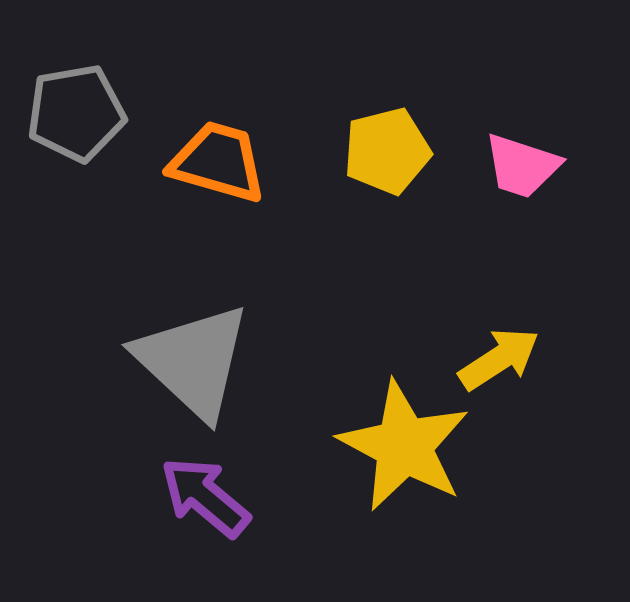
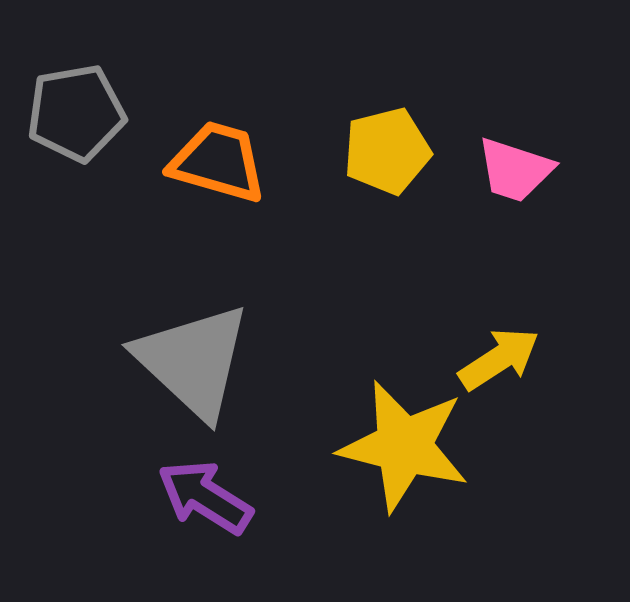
pink trapezoid: moved 7 px left, 4 px down
yellow star: rotated 14 degrees counterclockwise
purple arrow: rotated 8 degrees counterclockwise
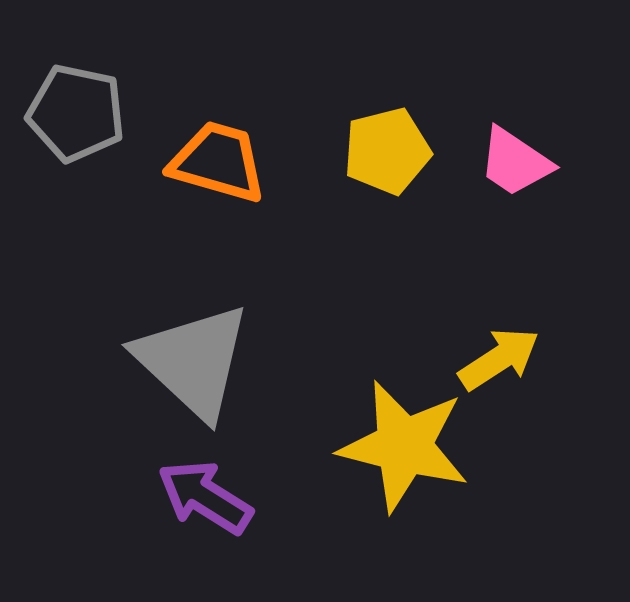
gray pentagon: rotated 22 degrees clockwise
pink trapezoid: moved 8 px up; rotated 16 degrees clockwise
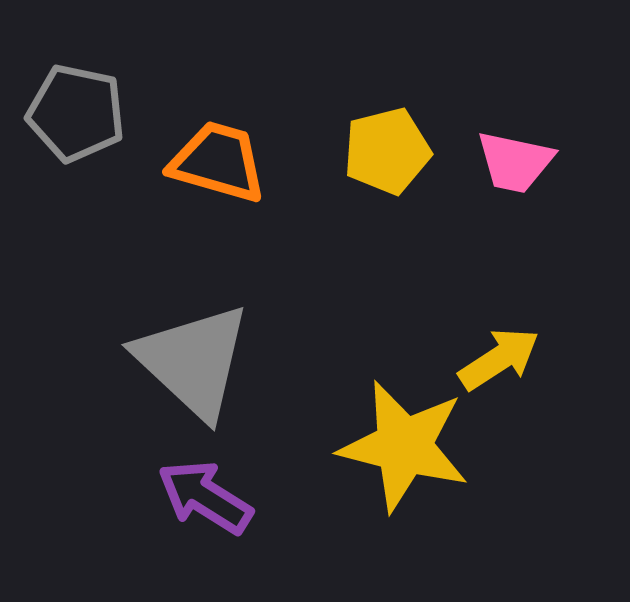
pink trapezoid: rotated 22 degrees counterclockwise
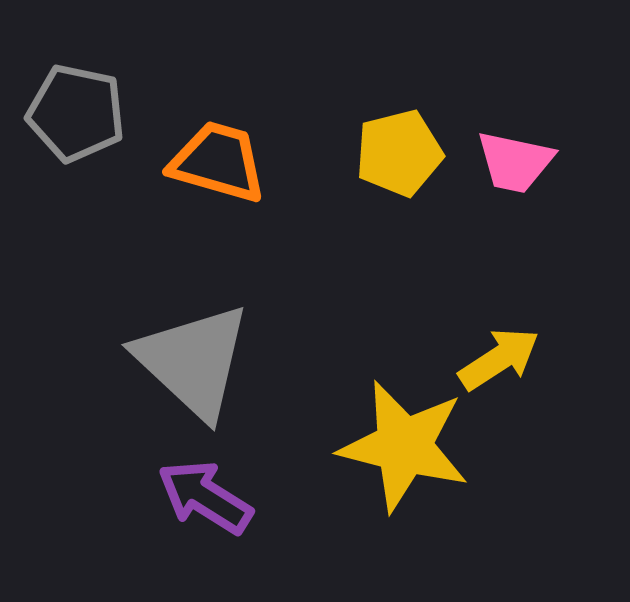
yellow pentagon: moved 12 px right, 2 px down
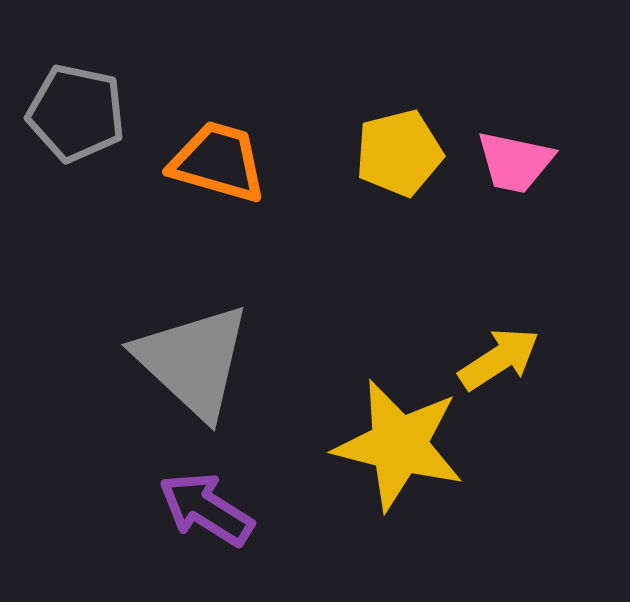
yellow star: moved 5 px left, 1 px up
purple arrow: moved 1 px right, 12 px down
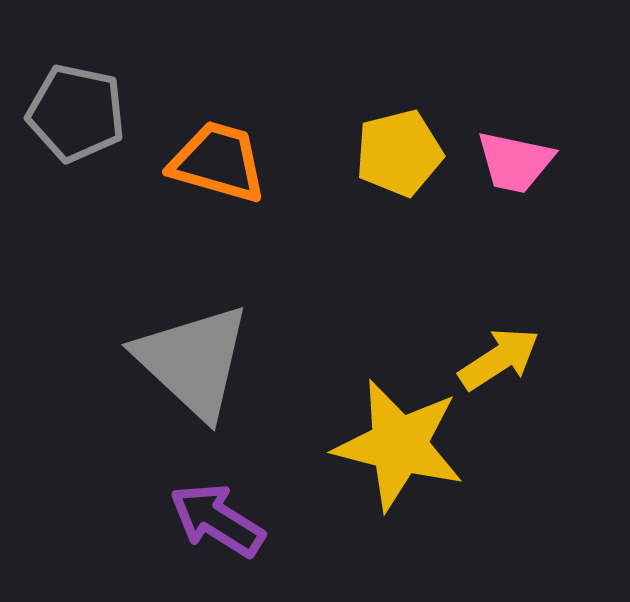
purple arrow: moved 11 px right, 11 px down
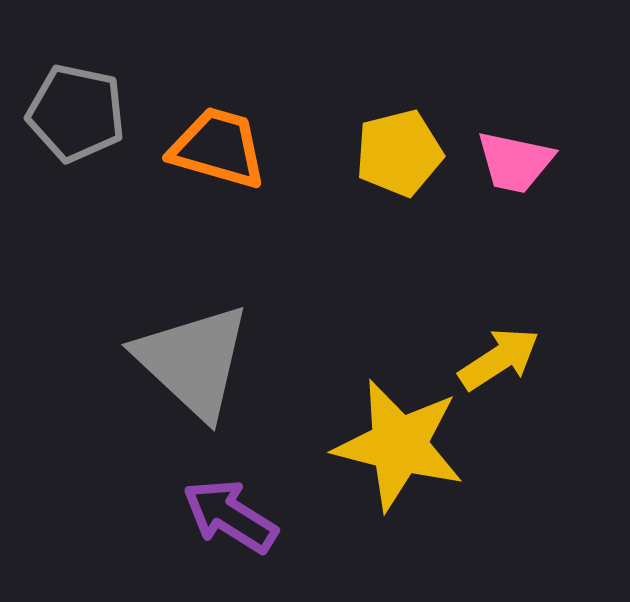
orange trapezoid: moved 14 px up
purple arrow: moved 13 px right, 4 px up
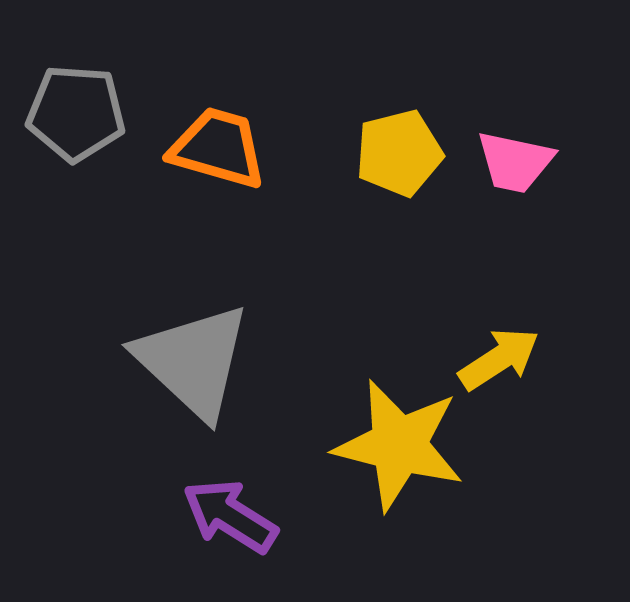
gray pentagon: rotated 8 degrees counterclockwise
